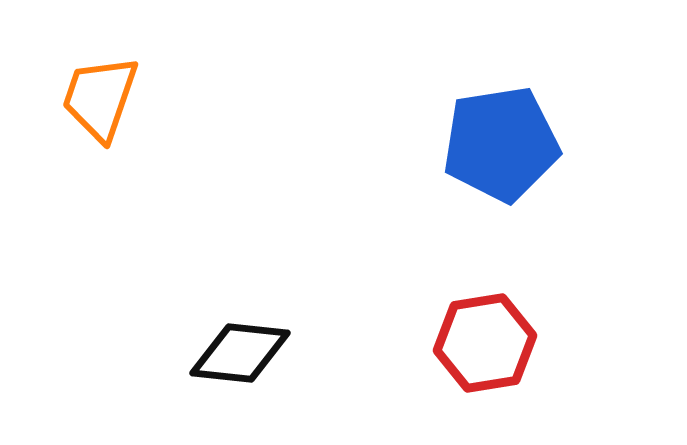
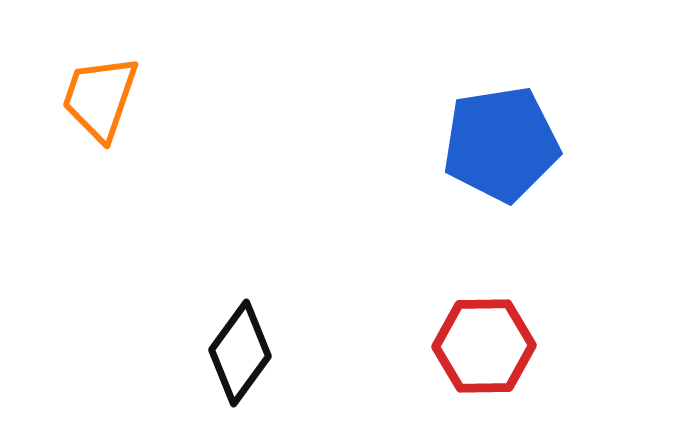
red hexagon: moved 1 px left, 3 px down; rotated 8 degrees clockwise
black diamond: rotated 60 degrees counterclockwise
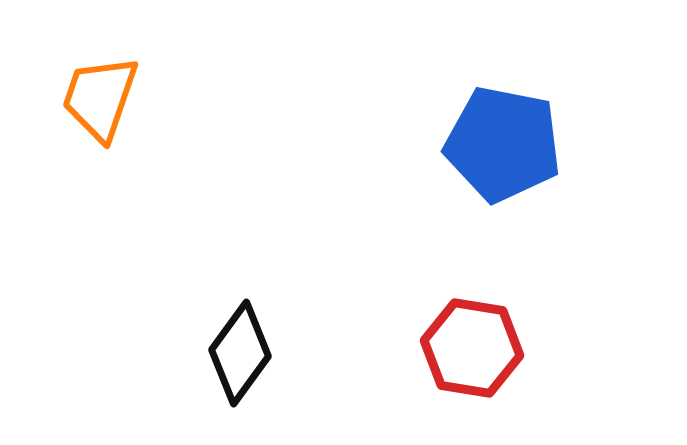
blue pentagon: moved 2 px right; rotated 20 degrees clockwise
red hexagon: moved 12 px left, 2 px down; rotated 10 degrees clockwise
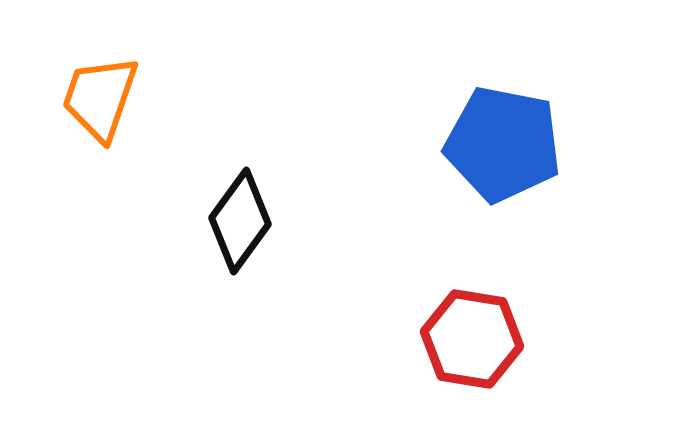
red hexagon: moved 9 px up
black diamond: moved 132 px up
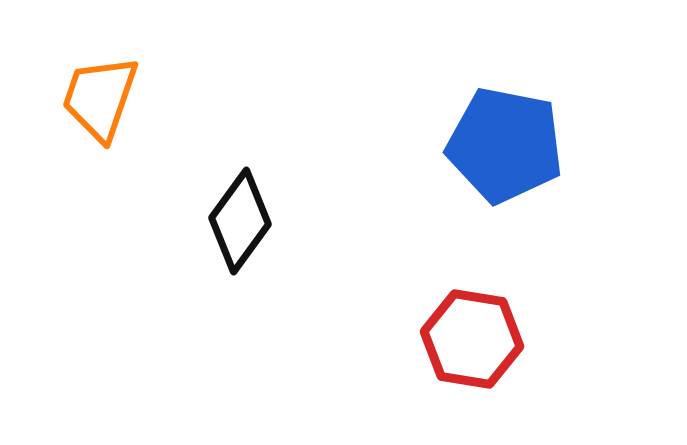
blue pentagon: moved 2 px right, 1 px down
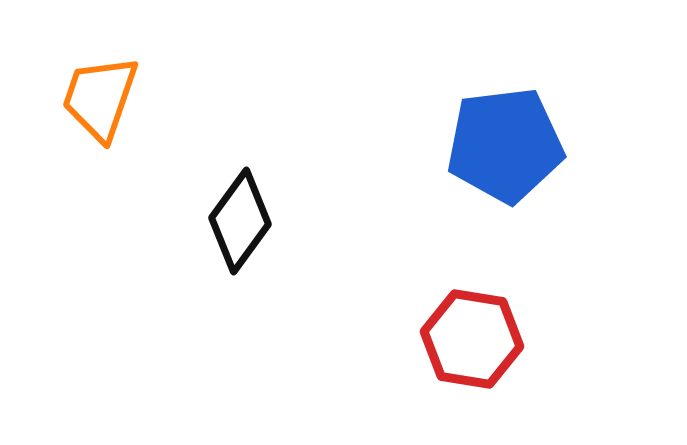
blue pentagon: rotated 18 degrees counterclockwise
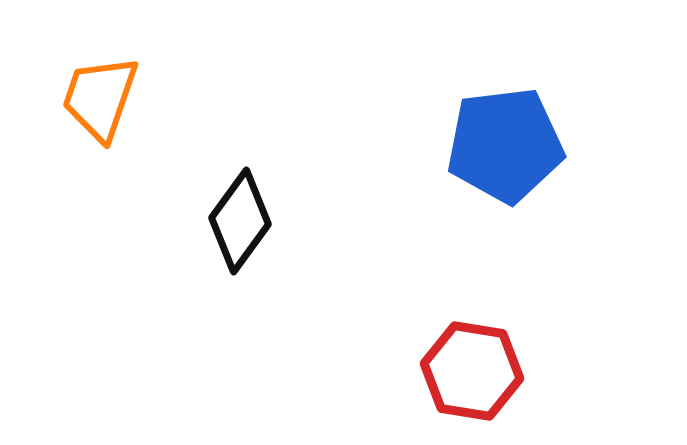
red hexagon: moved 32 px down
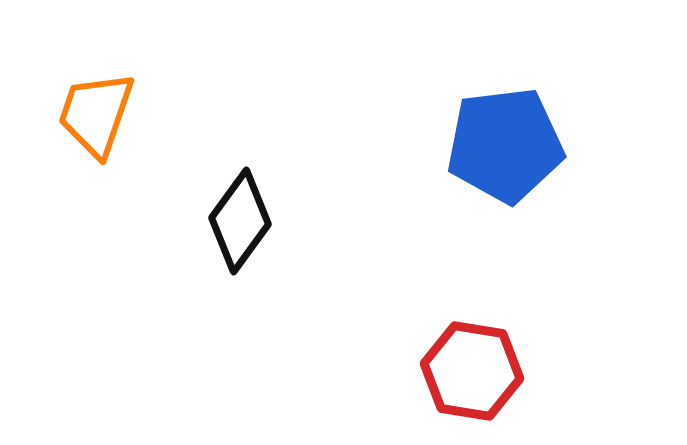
orange trapezoid: moved 4 px left, 16 px down
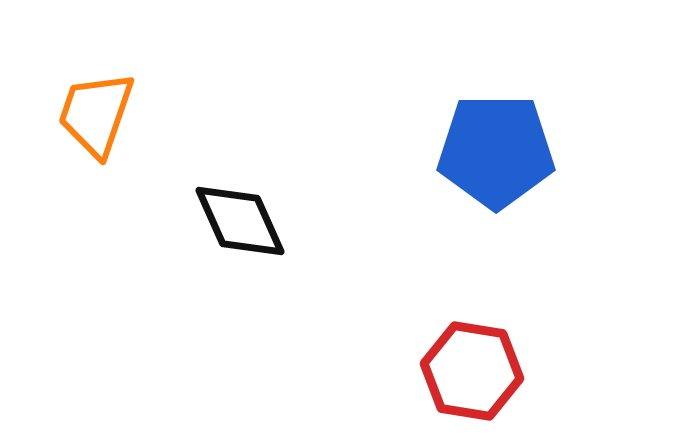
blue pentagon: moved 9 px left, 6 px down; rotated 7 degrees clockwise
black diamond: rotated 60 degrees counterclockwise
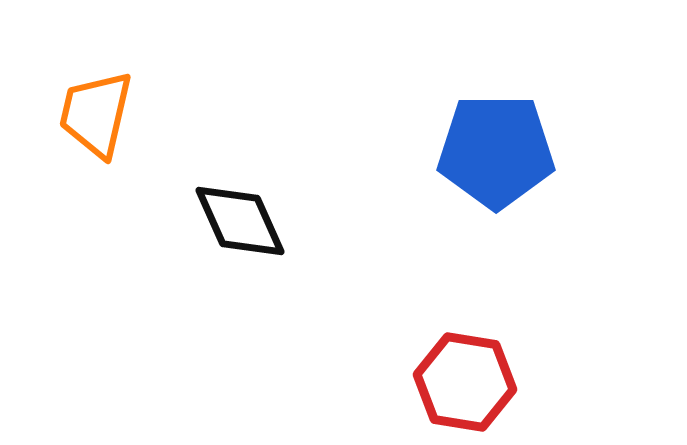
orange trapezoid: rotated 6 degrees counterclockwise
red hexagon: moved 7 px left, 11 px down
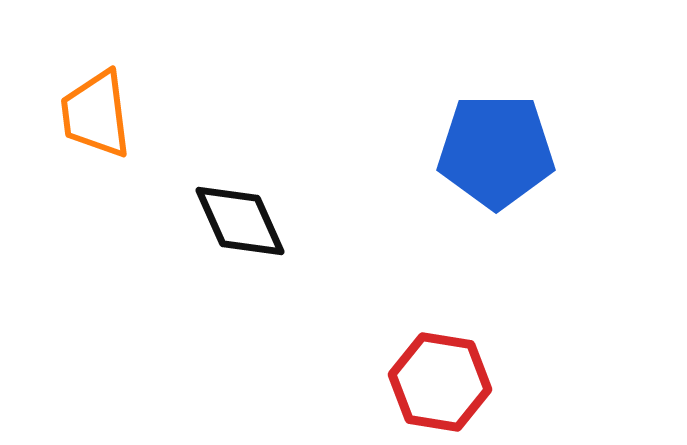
orange trapezoid: rotated 20 degrees counterclockwise
red hexagon: moved 25 px left
